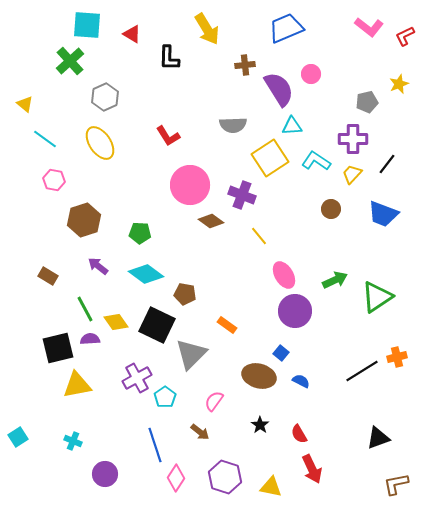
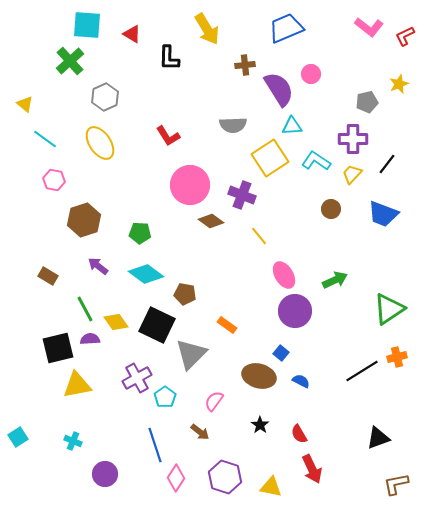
green triangle at (377, 297): moved 12 px right, 12 px down
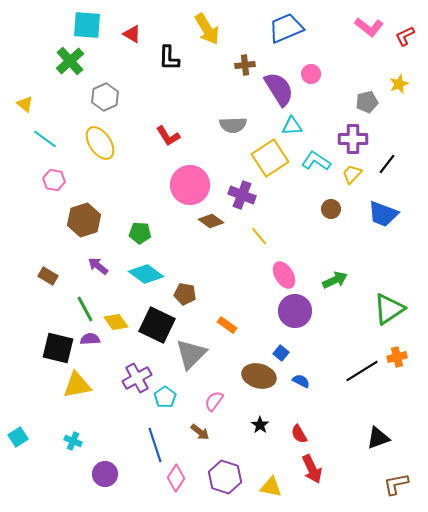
black square at (58, 348): rotated 28 degrees clockwise
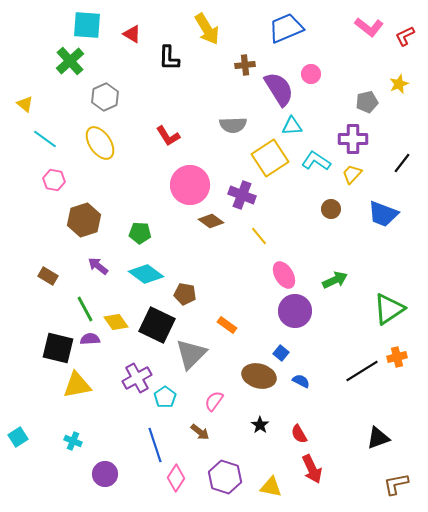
black line at (387, 164): moved 15 px right, 1 px up
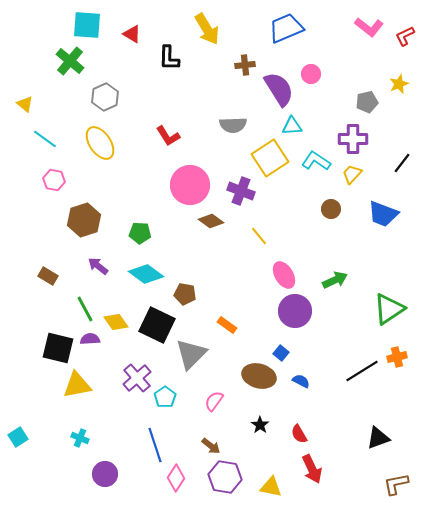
green cross at (70, 61): rotated 8 degrees counterclockwise
purple cross at (242, 195): moved 1 px left, 4 px up
purple cross at (137, 378): rotated 12 degrees counterclockwise
brown arrow at (200, 432): moved 11 px right, 14 px down
cyan cross at (73, 441): moved 7 px right, 3 px up
purple hexagon at (225, 477): rotated 8 degrees counterclockwise
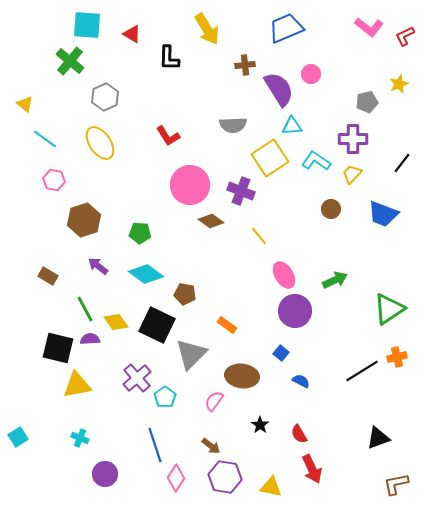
brown ellipse at (259, 376): moved 17 px left; rotated 8 degrees counterclockwise
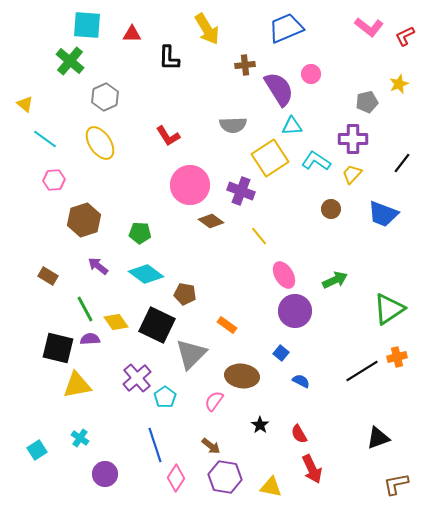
red triangle at (132, 34): rotated 30 degrees counterclockwise
pink hexagon at (54, 180): rotated 15 degrees counterclockwise
cyan square at (18, 437): moved 19 px right, 13 px down
cyan cross at (80, 438): rotated 12 degrees clockwise
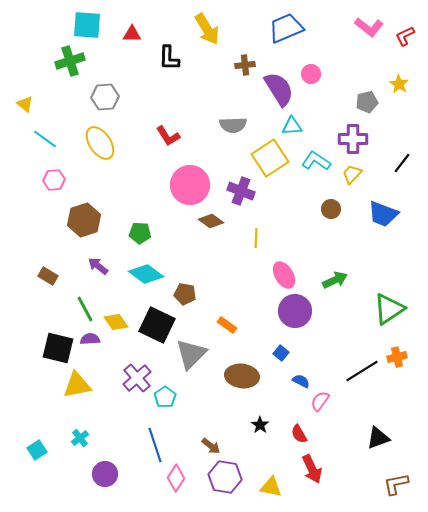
green cross at (70, 61): rotated 32 degrees clockwise
yellow star at (399, 84): rotated 18 degrees counterclockwise
gray hexagon at (105, 97): rotated 20 degrees clockwise
yellow line at (259, 236): moved 3 px left, 2 px down; rotated 42 degrees clockwise
pink semicircle at (214, 401): moved 106 px right
cyan cross at (80, 438): rotated 18 degrees clockwise
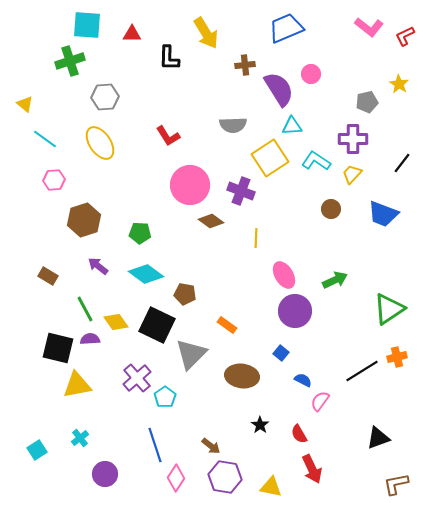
yellow arrow at (207, 29): moved 1 px left, 4 px down
blue semicircle at (301, 381): moved 2 px right, 1 px up
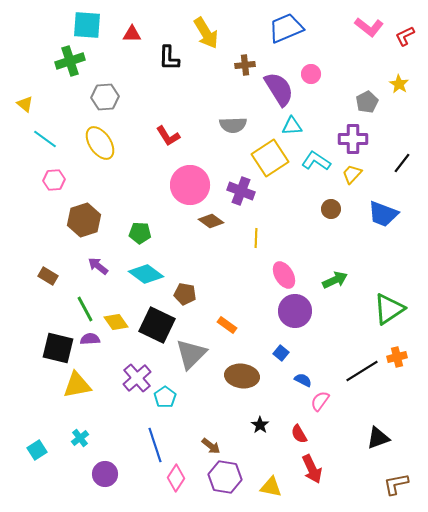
gray pentagon at (367, 102): rotated 15 degrees counterclockwise
